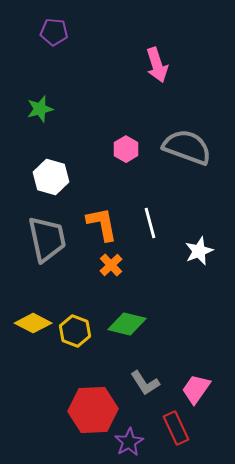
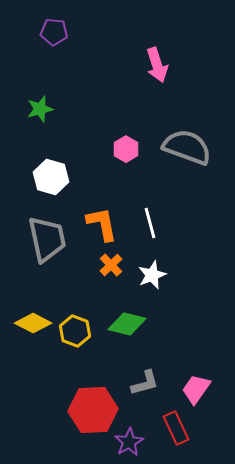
white star: moved 47 px left, 24 px down
gray L-shape: rotated 72 degrees counterclockwise
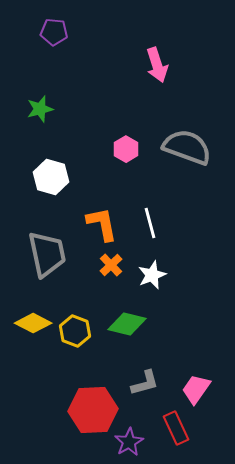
gray trapezoid: moved 15 px down
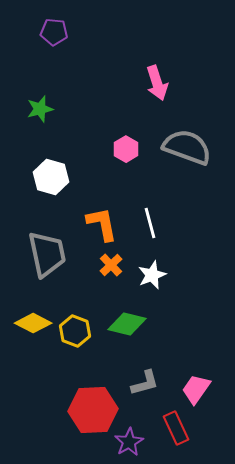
pink arrow: moved 18 px down
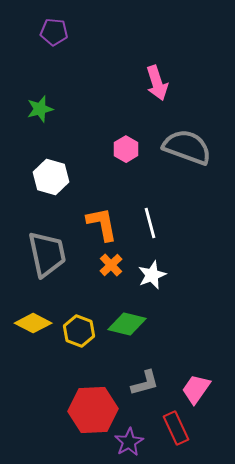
yellow hexagon: moved 4 px right
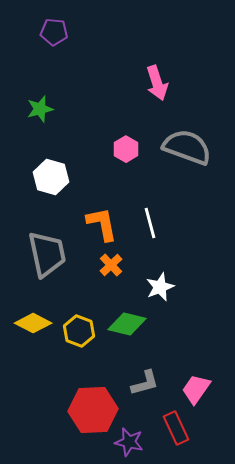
white star: moved 8 px right, 12 px down
purple star: rotated 28 degrees counterclockwise
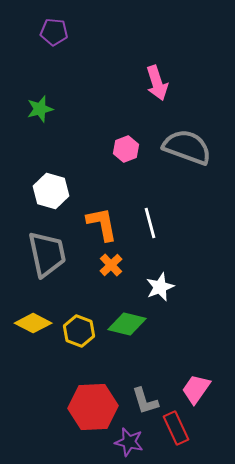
pink hexagon: rotated 10 degrees clockwise
white hexagon: moved 14 px down
gray L-shape: moved 18 px down; rotated 88 degrees clockwise
red hexagon: moved 3 px up
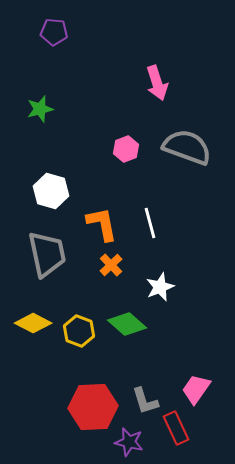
green diamond: rotated 27 degrees clockwise
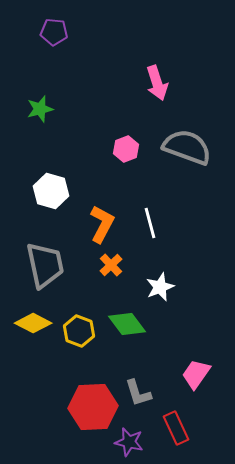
orange L-shape: rotated 39 degrees clockwise
gray trapezoid: moved 2 px left, 11 px down
green diamond: rotated 12 degrees clockwise
pink trapezoid: moved 15 px up
gray L-shape: moved 7 px left, 8 px up
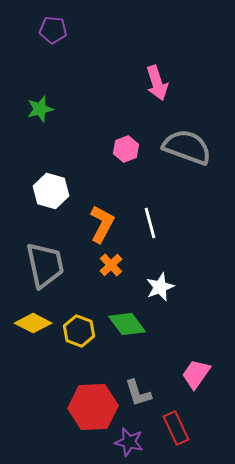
purple pentagon: moved 1 px left, 2 px up
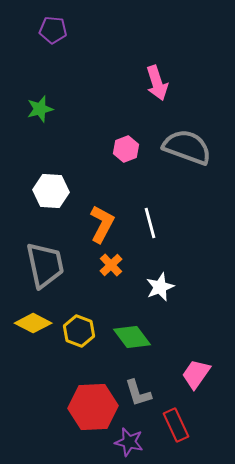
white hexagon: rotated 12 degrees counterclockwise
green diamond: moved 5 px right, 13 px down
red rectangle: moved 3 px up
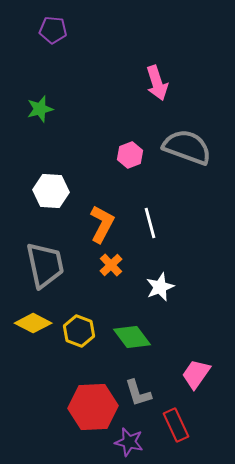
pink hexagon: moved 4 px right, 6 px down
